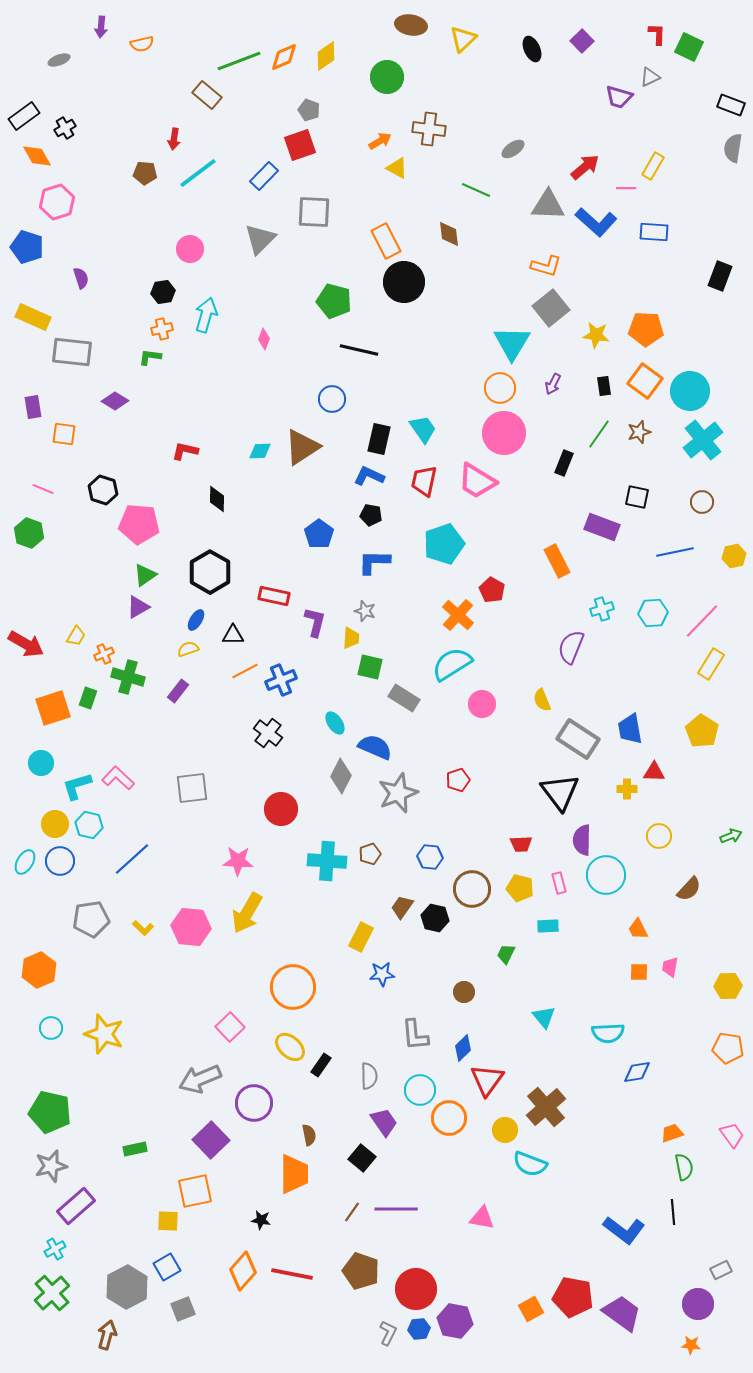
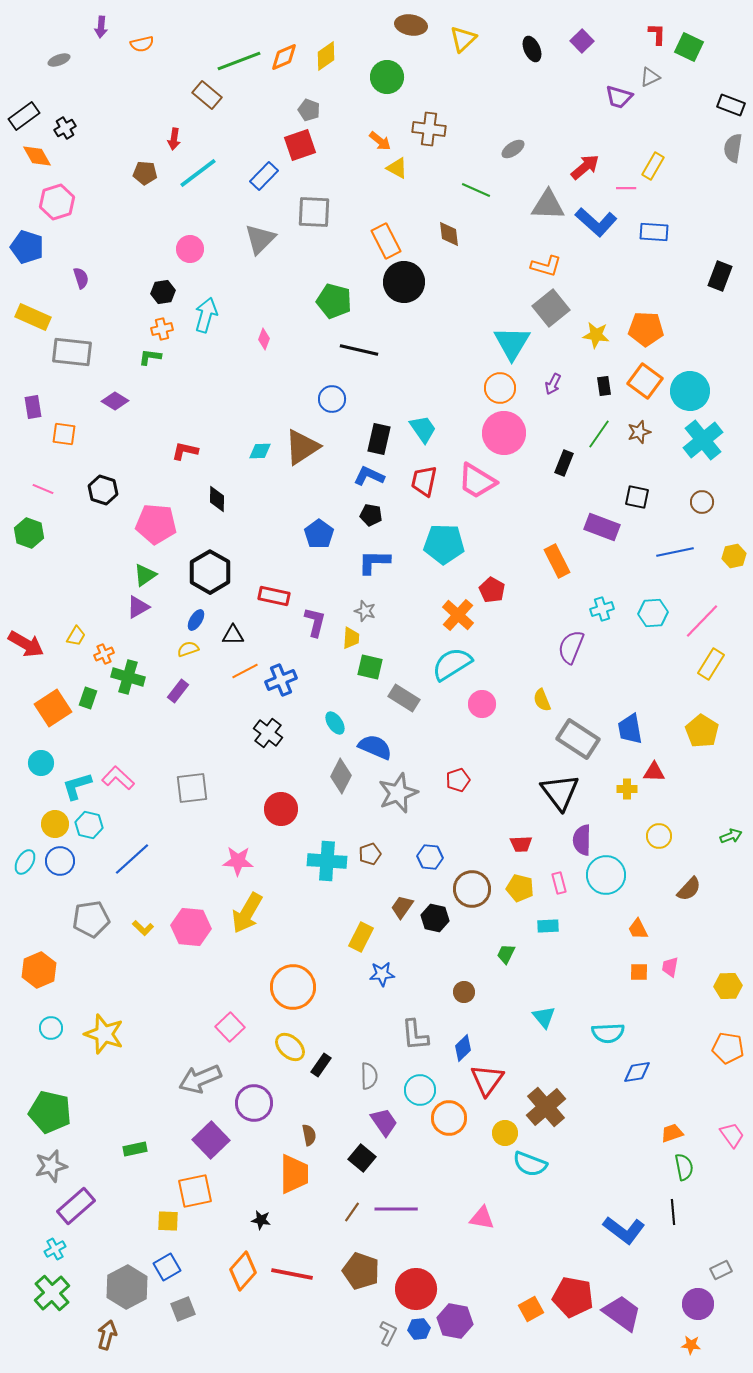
orange arrow at (380, 141): rotated 70 degrees clockwise
pink pentagon at (139, 524): moved 17 px right
cyan pentagon at (444, 544): rotated 21 degrees clockwise
orange square at (53, 708): rotated 15 degrees counterclockwise
yellow circle at (505, 1130): moved 3 px down
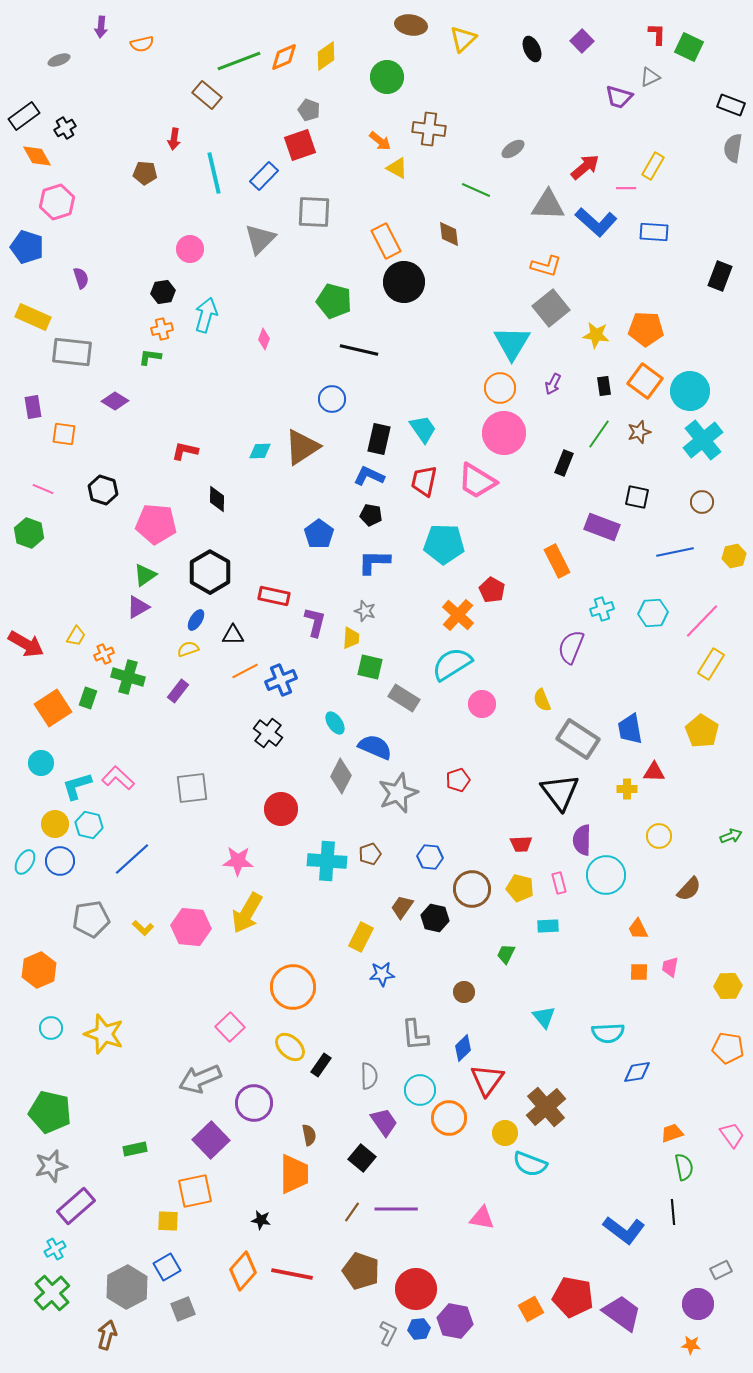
cyan line at (198, 173): moved 16 px right; rotated 66 degrees counterclockwise
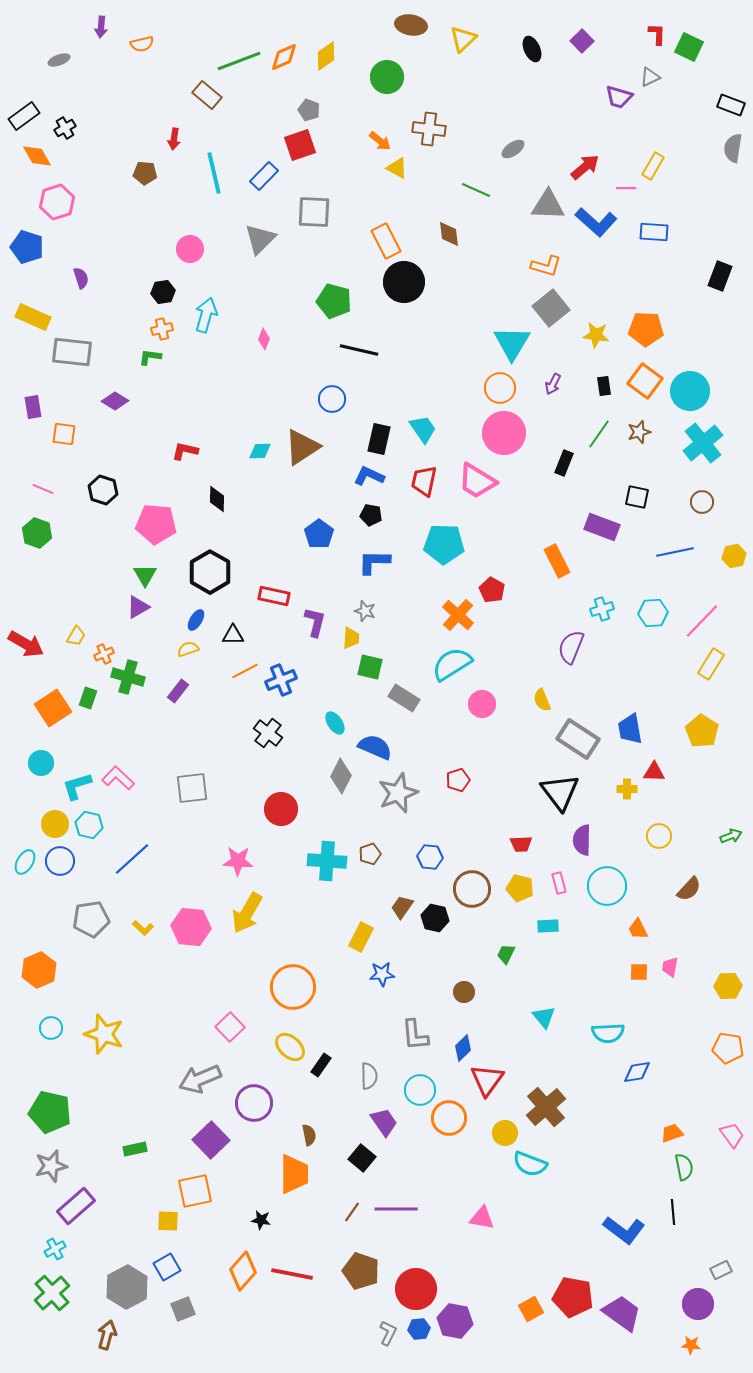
cyan cross at (703, 440): moved 3 px down
green hexagon at (29, 533): moved 8 px right
green triangle at (145, 575): rotated 25 degrees counterclockwise
cyan circle at (606, 875): moved 1 px right, 11 px down
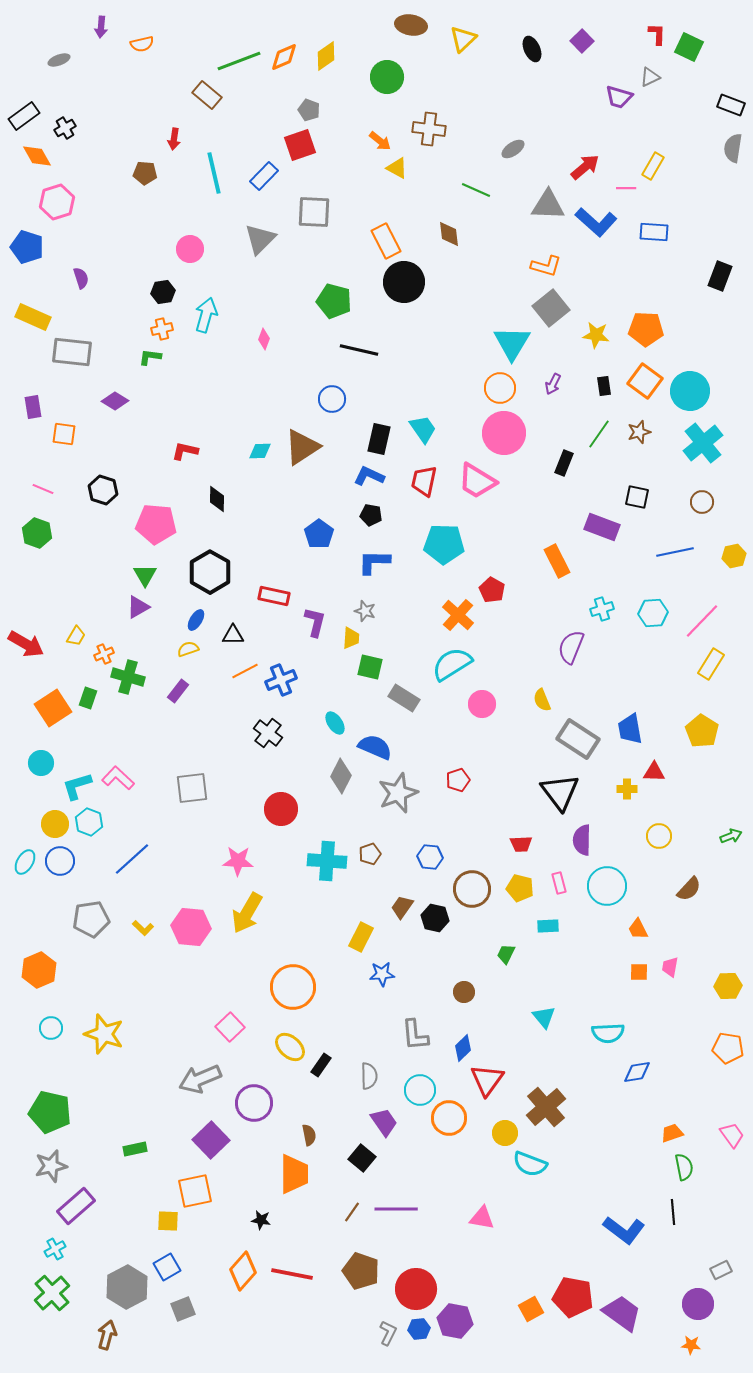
cyan hexagon at (89, 825): moved 3 px up; rotated 8 degrees clockwise
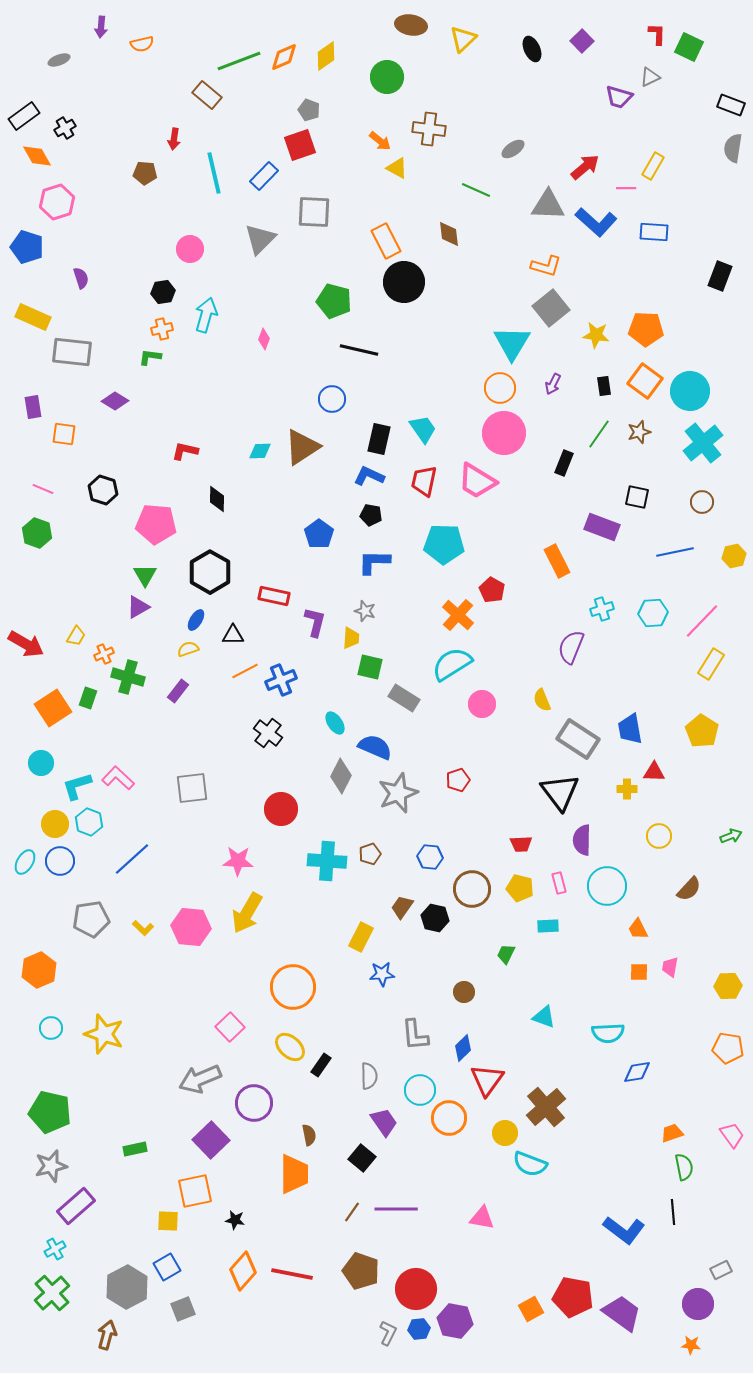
cyan triangle at (544, 1017): rotated 30 degrees counterclockwise
black star at (261, 1220): moved 26 px left
